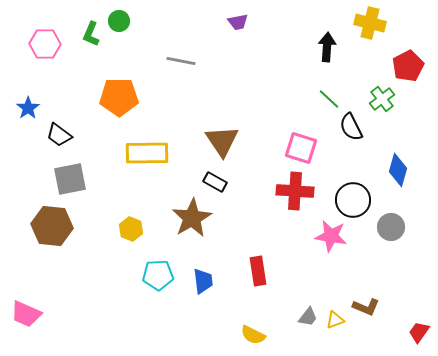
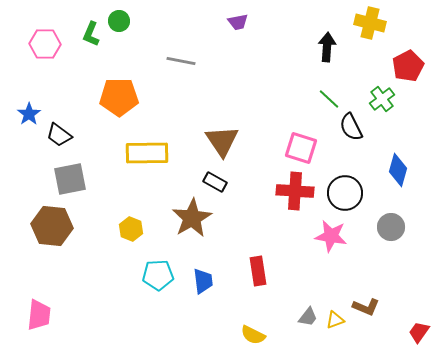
blue star: moved 1 px right, 6 px down
black circle: moved 8 px left, 7 px up
pink trapezoid: moved 13 px right, 1 px down; rotated 108 degrees counterclockwise
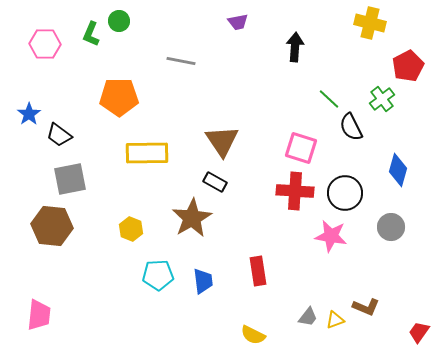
black arrow: moved 32 px left
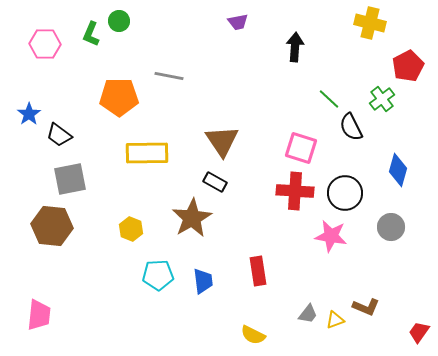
gray line: moved 12 px left, 15 px down
gray trapezoid: moved 3 px up
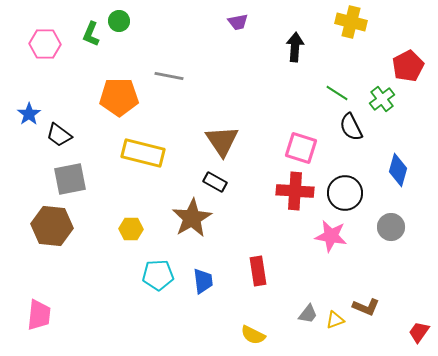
yellow cross: moved 19 px left, 1 px up
green line: moved 8 px right, 6 px up; rotated 10 degrees counterclockwise
yellow rectangle: moved 4 px left; rotated 15 degrees clockwise
yellow hexagon: rotated 20 degrees counterclockwise
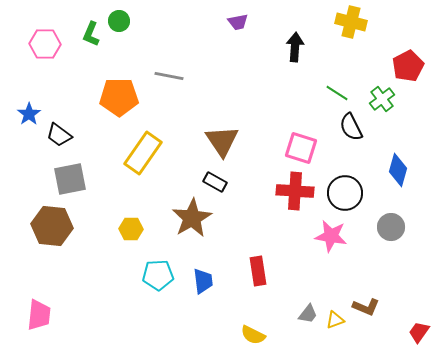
yellow rectangle: rotated 69 degrees counterclockwise
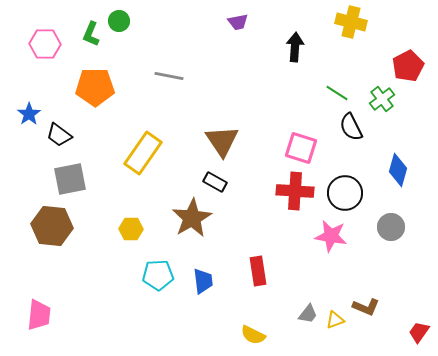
orange pentagon: moved 24 px left, 10 px up
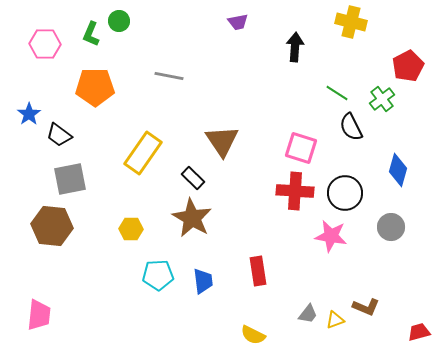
black rectangle: moved 22 px left, 4 px up; rotated 15 degrees clockwise
brown star: rotated 12 degrees counterclockwise
red trapezoid: rotated 40 degrees clockwise
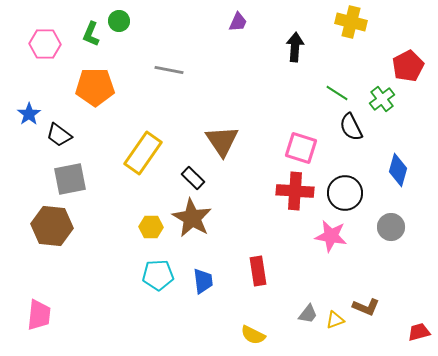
purple trapezoid: rotated 55 degrees counterclockwise
gray line: moved 6 px up
yellow hexagon: moved 20 px right, 2 px up
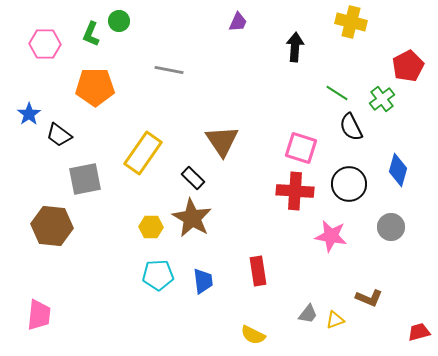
gray square: moved 15 px right
black circle: moved 4 px right, 9 px up
brown L-shape: moved 3 px right, 9 px up
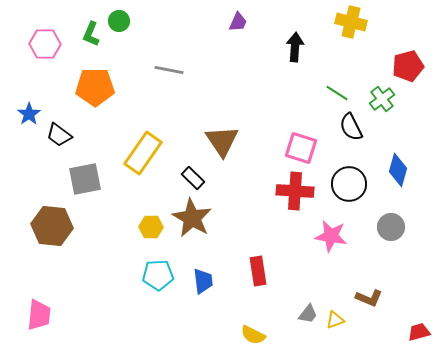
red pentagon: rotated 12 degrees clockwise
